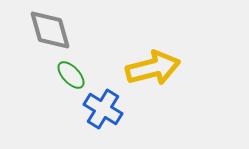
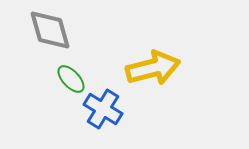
green ellipse: moved 4 px down
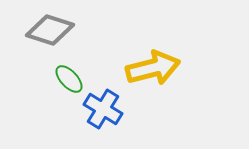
gray diamond: rotated 57 degrees counterclockwise
green ellipse: moved 2 px left
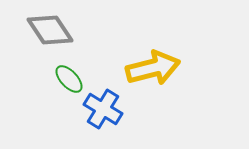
gray diamond: rotated 39 degrees clockwise
